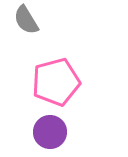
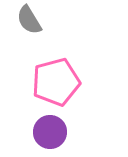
gray semicircle: moved 3 px right
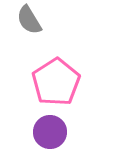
pink pentagon: rotated 18 degrees counterclockwise
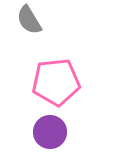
pink pentagon: rotated 27 degrees clockwise
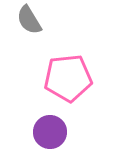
pink pentagon: moved 12 px right, 4 px up
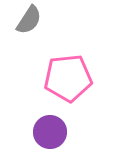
gray semicircle: rotated 116 degrees counterclockwise
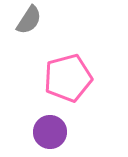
pink pentagon: rotated 9 degrees counterclockwise
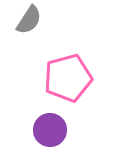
purple circle: moved 2 px up
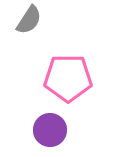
pink pentagon: rotated 15 degrees clockwise
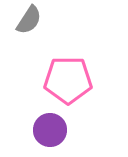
pink pentagon: moved 2 px down
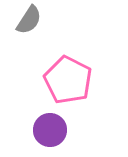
pink pentagon: rotated 27 degrees clockwise
